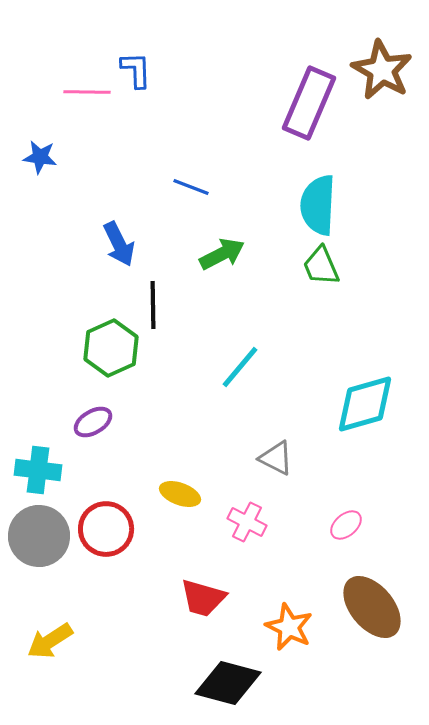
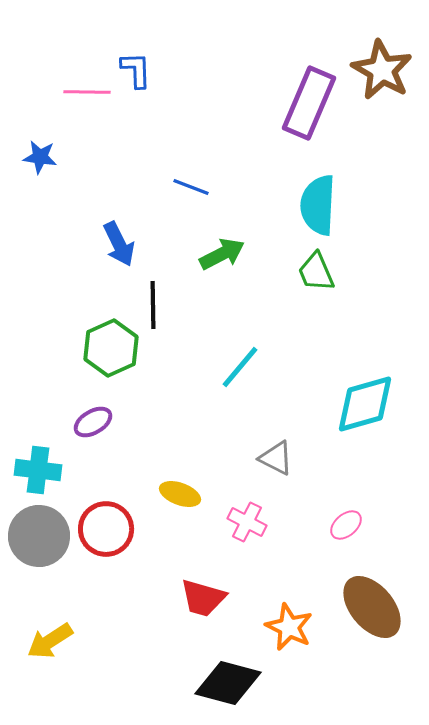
green trapezoid: moved 5 px left, 6 px down
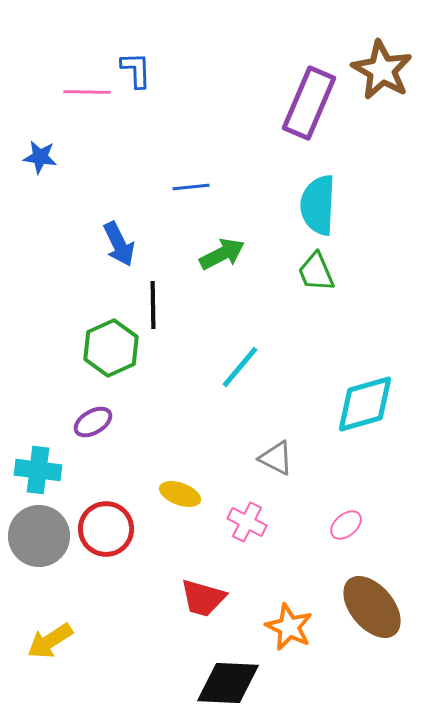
blue line: rotated 27 degrees counterclockwise
black diamond: rotated 12 degrees counterclockwise
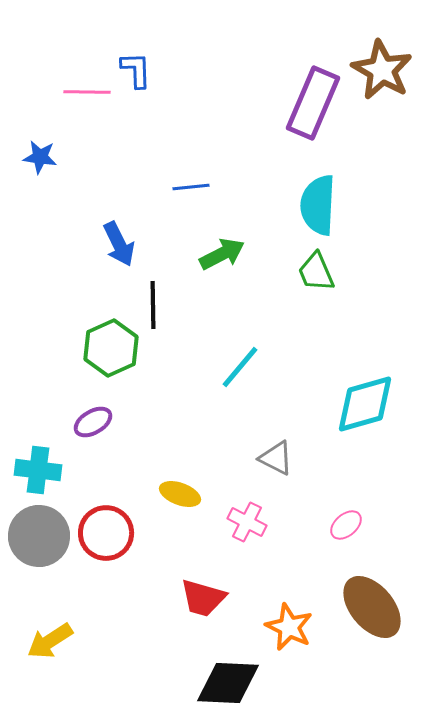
purple rectangle: moved 4 px right
red circle: moved 4 px down
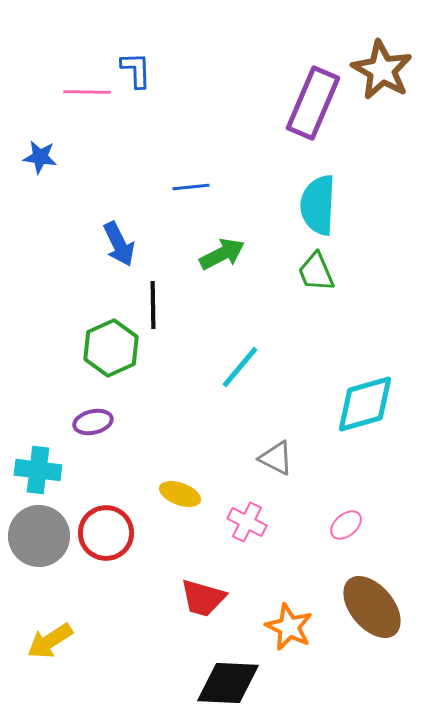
purple ellipse: rotated 18 degrees clockwise
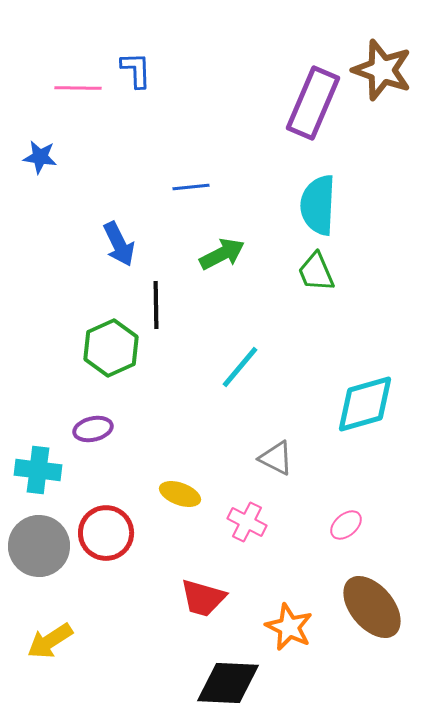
brown star: rotated 10 degrees counterclockwise
pink line: moved 9 px left, 4 px up
black line: moved 3 px right
purple ellipse: moved 7 px down
gray circle: moved 10 px down
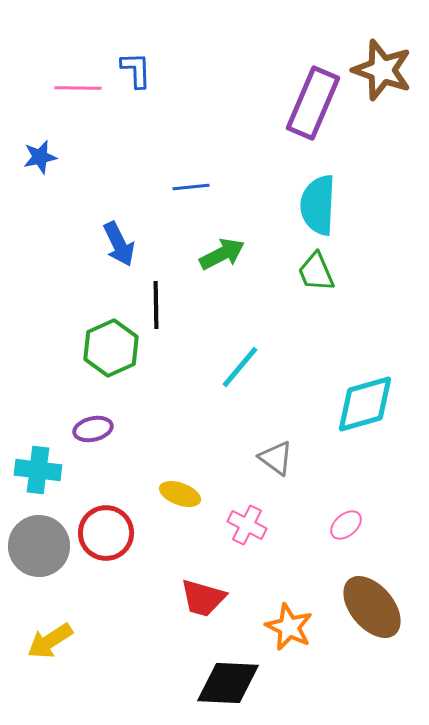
blue star: rotated 20 degrees counterclockwise
gray triangle: rotated 9 degrees clockwise
pink cross: moved 3 px down
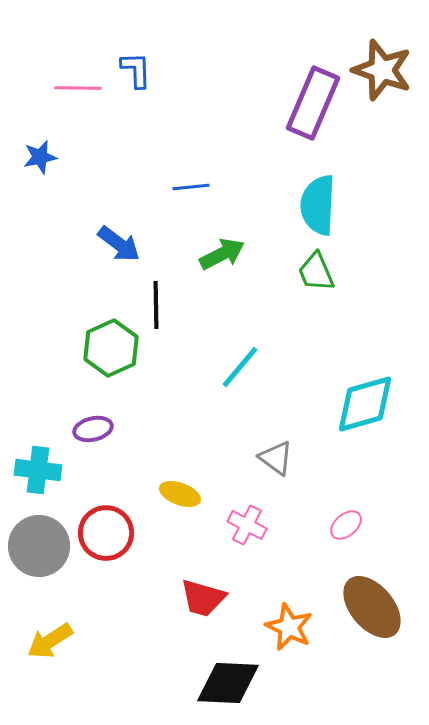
blue arrow: rotated 27 degrees counterclockwise
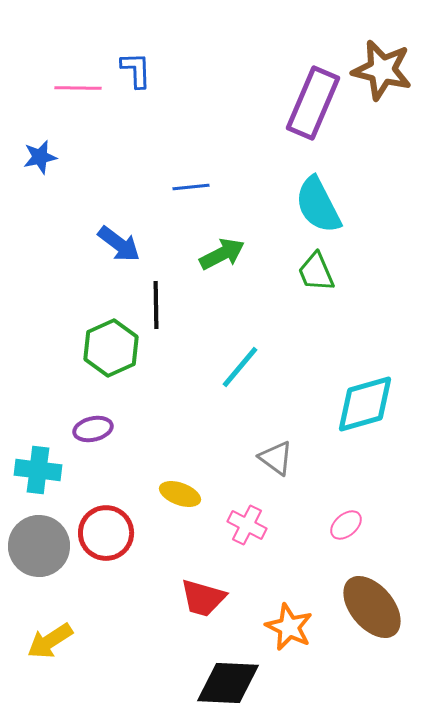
brown star: rotated 6 degrees counterclockwise
cyan semicircle: rotated 30 degrees counterclockwise
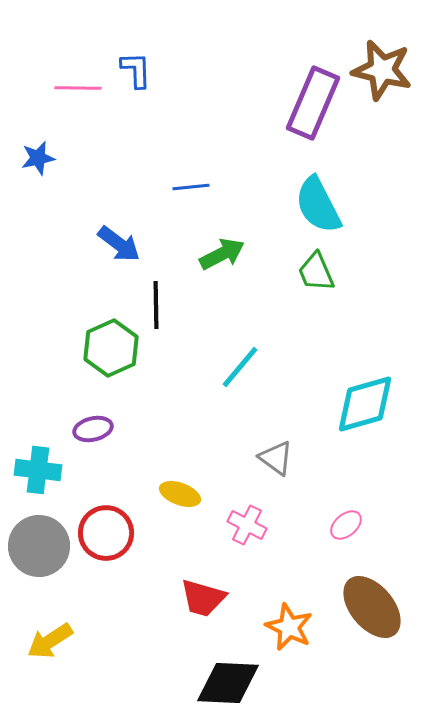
blue star: moved 2 px left, 1 px down
